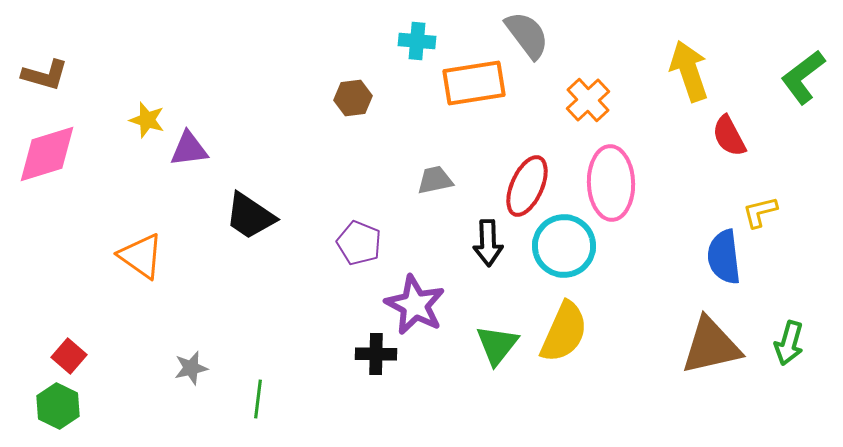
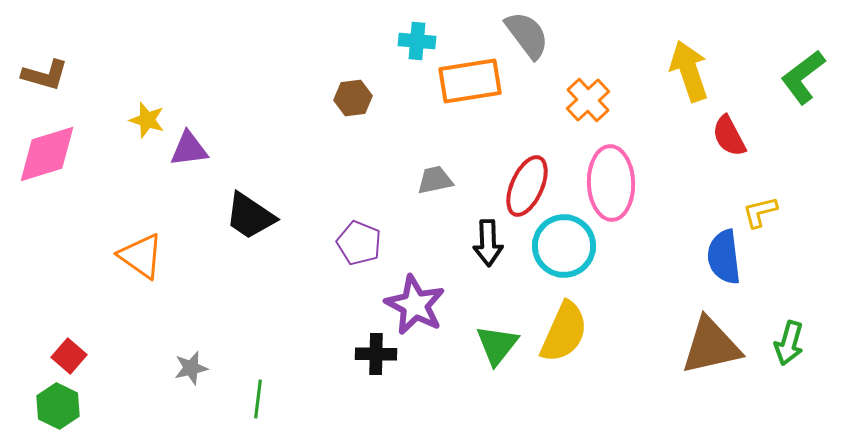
orange rectangle: moved 4 px left, 2 px up
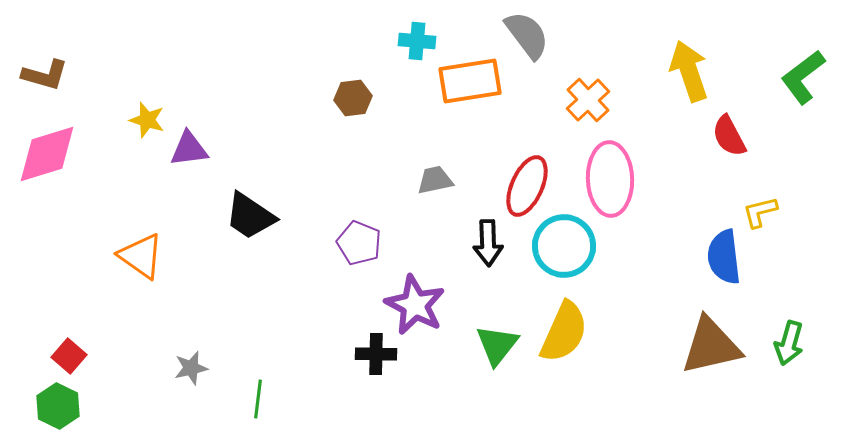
pink ellipse: moved 1 px left, 4 px up
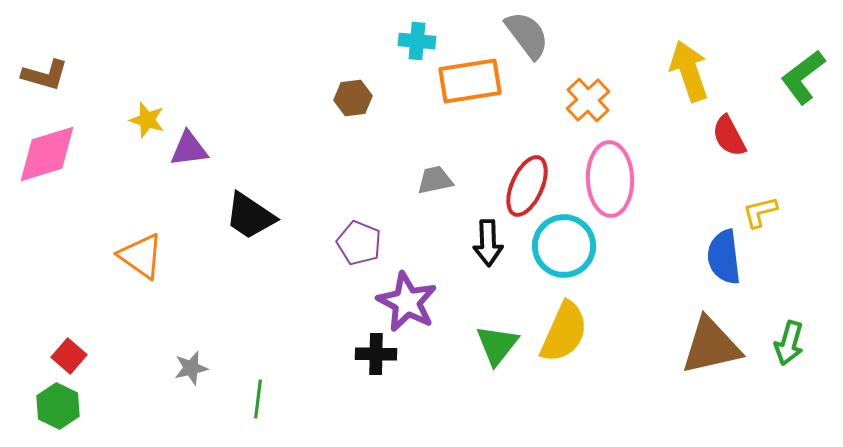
purple star: moved 8 px left, 3 px up
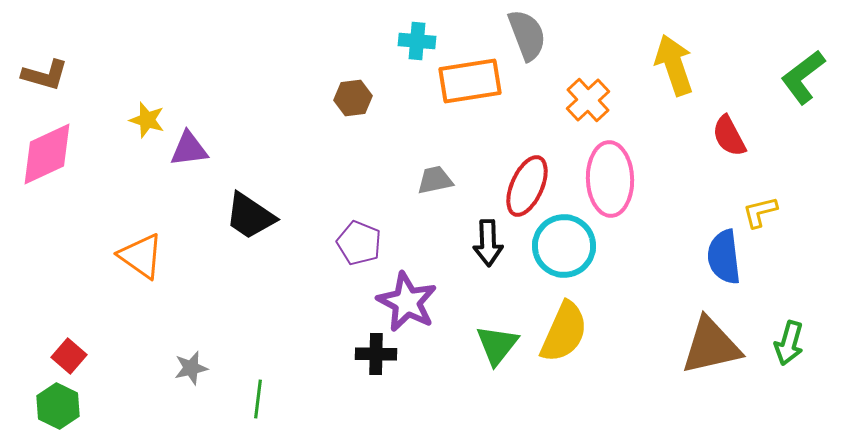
gray semicircle: rotated 16 degrees clockwise
yellow arrow: moved 15 px left, 6 px up
pink diamond: rotated 8 degrees counterclockwise
